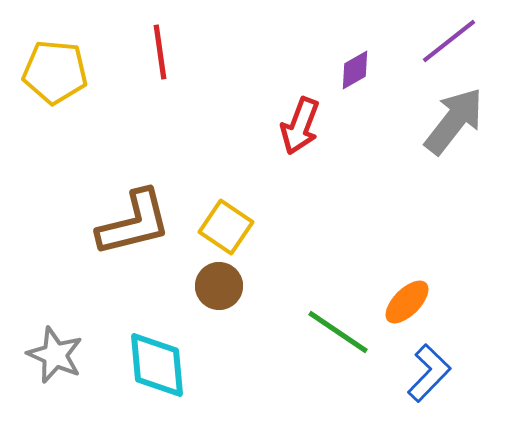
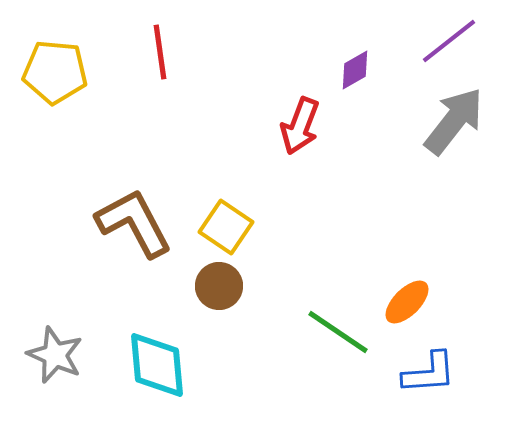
brown L-shape: rotated 104 degrees counterclockwise
blue L-shape: rotated 42 degrees clockwise
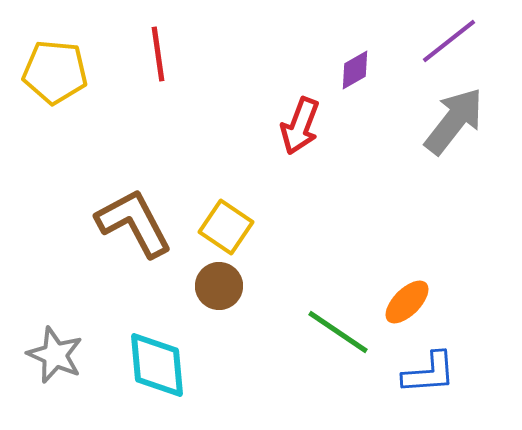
red line: moved 2 px left, 2 px down
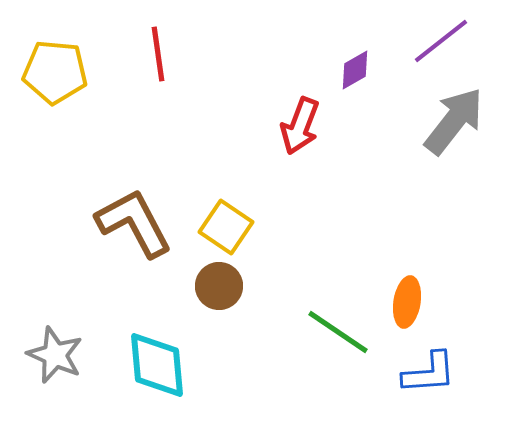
purple line: moved 8 px left
orange ellipse: rotated 36 degrees counterclockwise
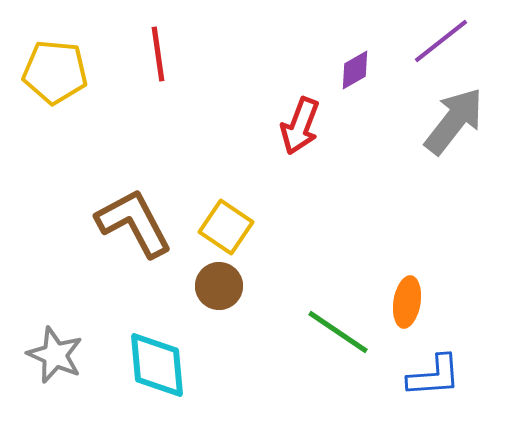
blue L-shape: moved 5 px right, 3 px down
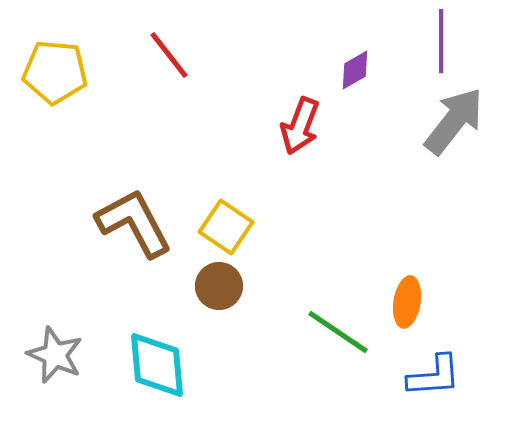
purple line: rotated 52 degrees counterclockwise
red line: moved 11 px right, 1 px down; rotated 30 degrees counterclockwise
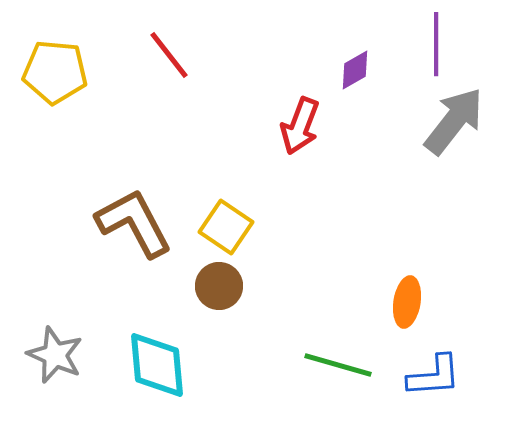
purple line: moved 5 px left, 3 px down
green line: moved 33 px down; rotated 18 degrees counterclockwise
